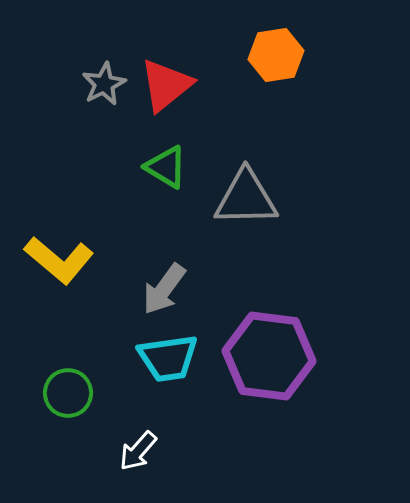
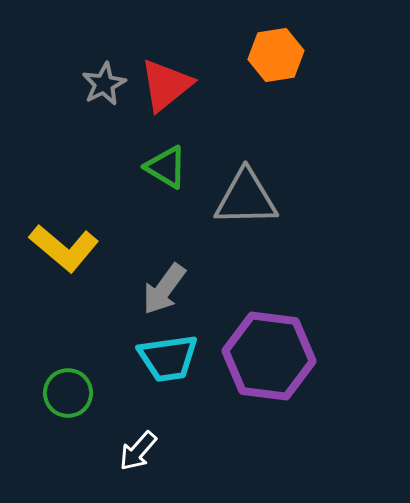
yellow L-shape: moved 5 px right, 12 px up
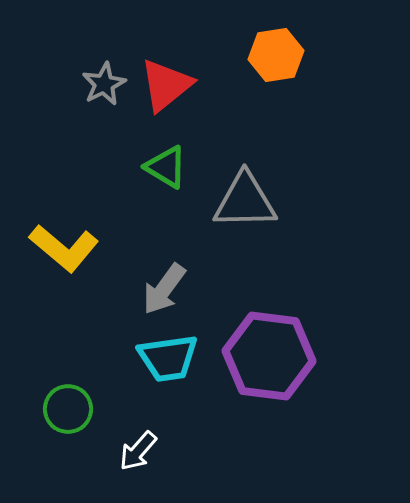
gray triangle: moved 1 px left, 3 px down
green circle: moved 16 px down
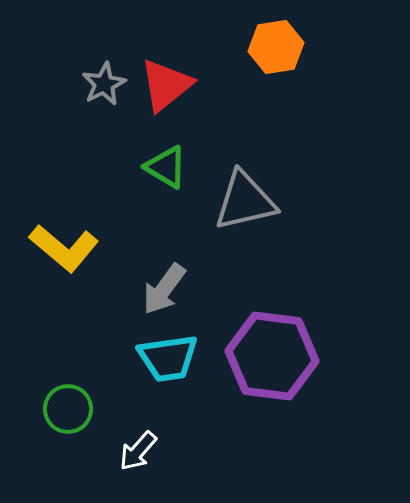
orange hexagon: moved 8 px up
gray triangle: rotated 12 degrees counterclockwise
purple hexagon: moved 3 px right
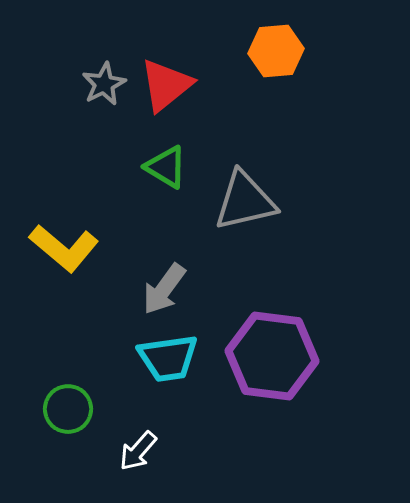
orange hexagon: moved 4 px down; rotated 4 degrees clockwise
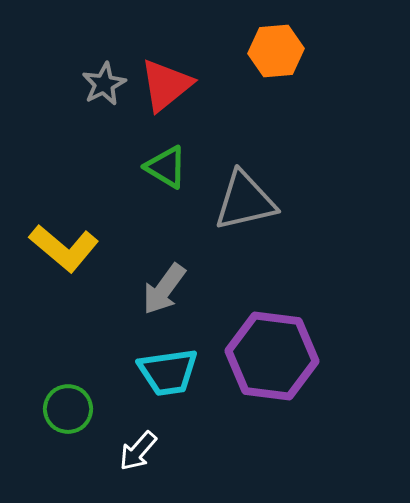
cyan trapezoid: moved 14 px down
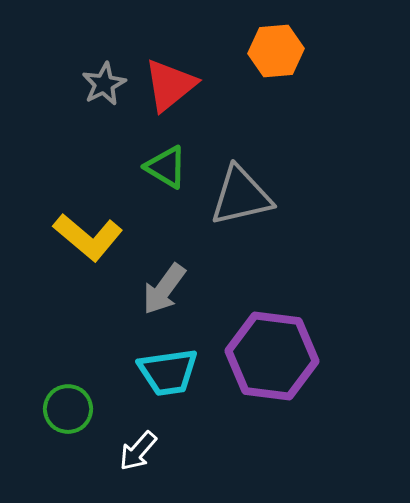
red triangle: moved 4 px right
gray triangle: moved 4 px left, 5 px up
yellow L-shape: moved 24 px right, 11 px up
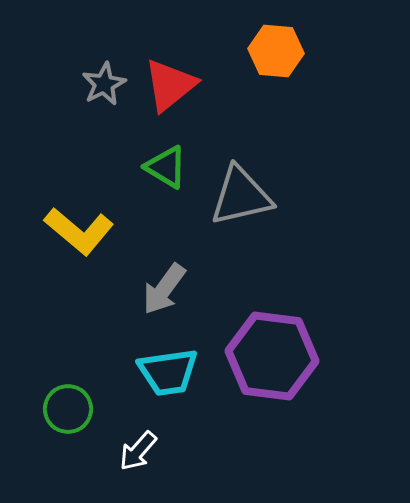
orange hexagon: rotated 10 degrees clockwise
yellow L-shape: moved 9 px left, 6 px up
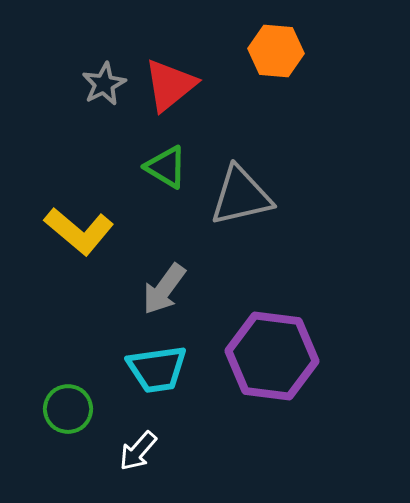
cyan trapezoid: moved 11 px left, 3 px up
